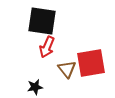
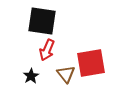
red arrow: moved 3 px down
brown triangle: moved 1 px left, 5 px down
black star: moved 4 px left, 11 px up; rotated 21 degrees counterclockwise
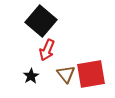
black square: moved 1 px left; rotated 32 degrees clockwise
red square: moved 11 px down
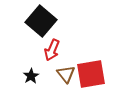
red arrow: moved 5 px right
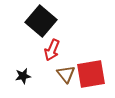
black star: moved 8 px left; rotated 21 degrees clockwise
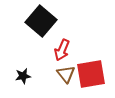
red arrow: moved 10 px right
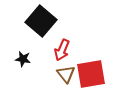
black star: moved 17 px up; rotated 21 degrees clockwise
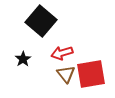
red arrow: moved 3 px down; rotated 50 degrees clockwise
black star: rotated 28 degrees clockwise
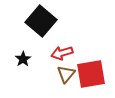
brown triangle: rotated 18 degrees clockwise
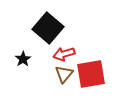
black square: moved 7 px right, 7 px down
red arrow: moved 2 px right, 1 px down
brown triangle: moved 2 px left
